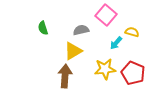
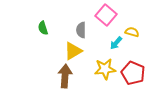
gray semicircle: rotated 77 degrees counterclockwise
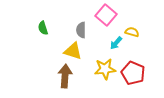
yellow triangle: rotated 48 degrees clockwise
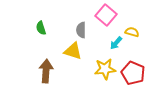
green semicircle: moved 2 px left
brown arrow: moved 19 px left, 5 px up
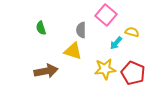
brown arrow: rotated 75 degrees clockwise
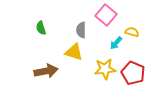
yellow triangle: moved 1 px right, 1 px down
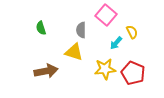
yellow semicircle: rotated 48 degrees clockwise
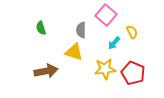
cyan arrow: moved 2 px left
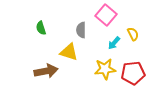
yellow semicircle: moved 1 px right, 2 px down
yellow triangle: moved 5 px left
red pentagon: rotated 30 degrees counterclockwise
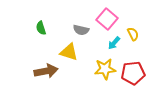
pink square: moved 1 px right, 4 px down
gray semicircle: rotated 77 degrees counterclockwise
